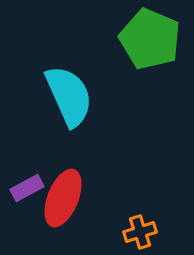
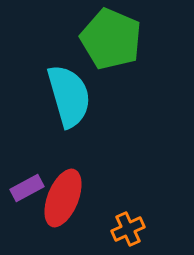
green pentagon: moved 39 px left
cyan semicircle: rotated 8 degrees clockwise
orange cross: moved 12 px left, 3 px up; rotated 8 degrees counterclockwise
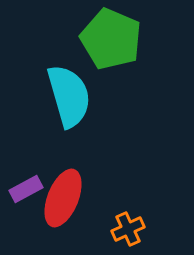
purple rectangle: moved 1 px left, 1 px down
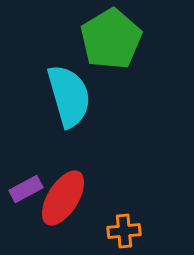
green pentagon: rotated 18 degrees clockwise
red ellipse: rotated 10 degrees clockwise
orange cross: moved 4 px left, 2 px down; rotated 20 degrees clockwise
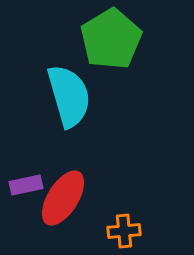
purple rectangle: moved 4 px up; rotated 16 degrees clockwise
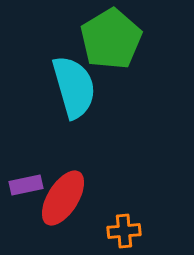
cyan semicircle: moved 5 px right, 9 px up
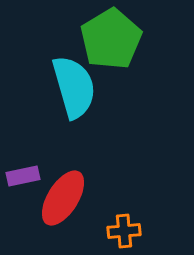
purple rectangle: moved 3 px left, 9 px up
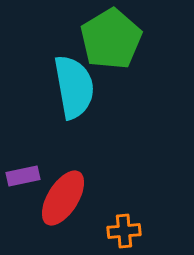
cyan semicircle: rotated 6 degrees clockwise
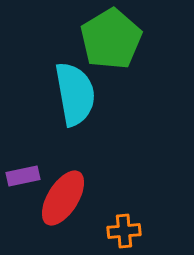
cyan semicircle: moved 1 px right, 7 px down
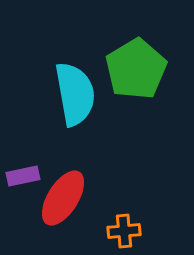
green pentagon: moved 25 px right, 30 px down
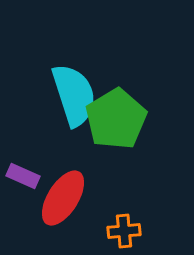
green pentagon: moved 20 px left, 50 px down
cyan semicircle: moved 1 px left, 1 px down; rotated 8 degrees counterclockwise
purple rectangle: rotated 36 degrees clockwise
